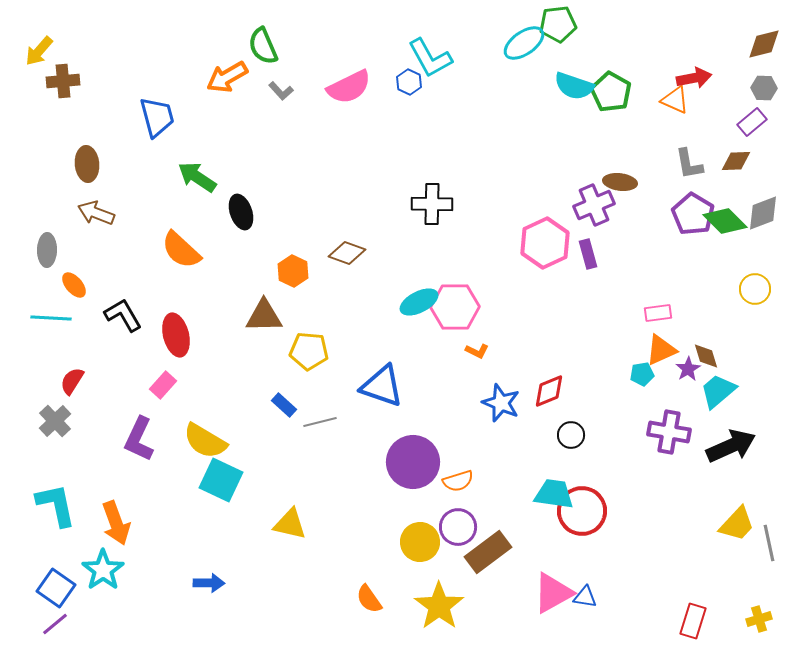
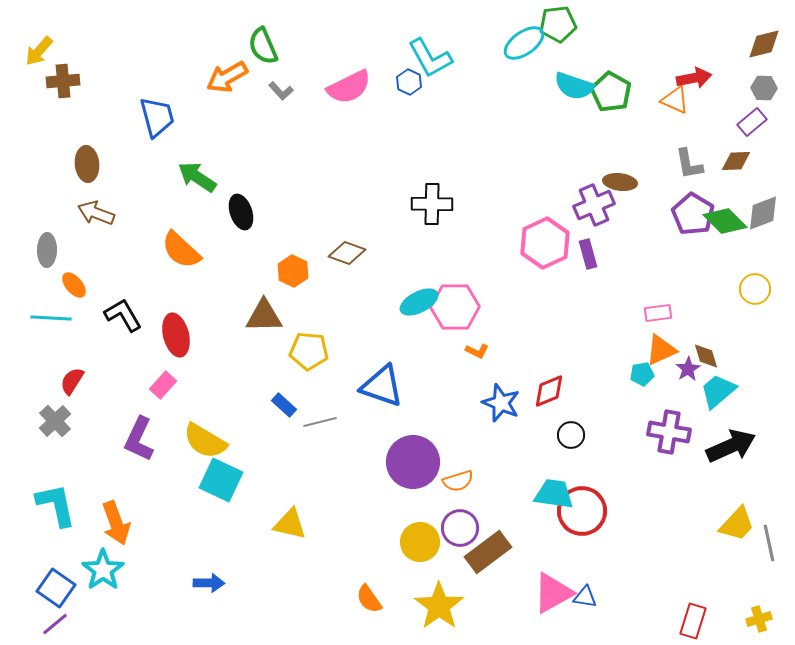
purple circle at (458, 527): moved 2 px right, 1 px down
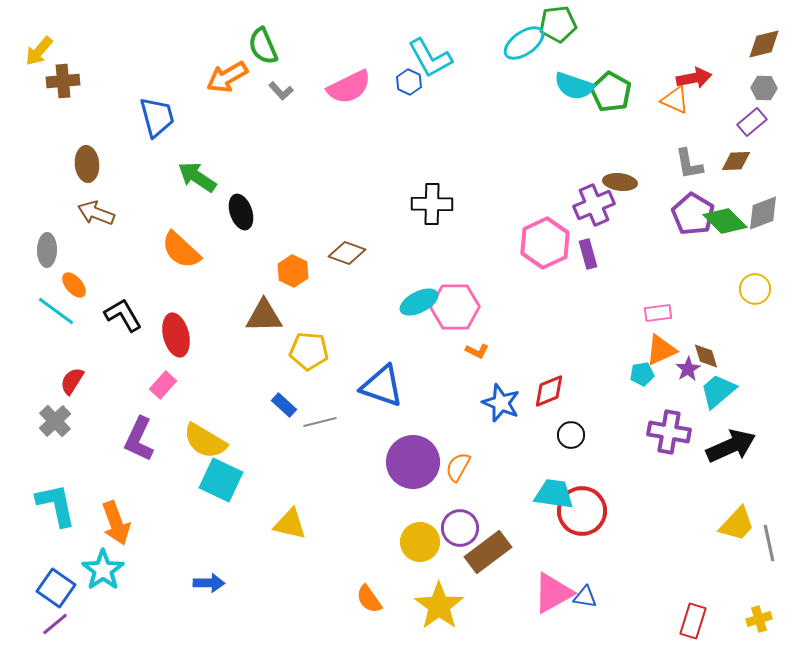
cyan line at (51, 318): moved 5 px right, 7 px up; rotated 33 degrees clockwise
orange semicircle at (458, 481): moved 14 px up; rotated 136 degrees clockwise
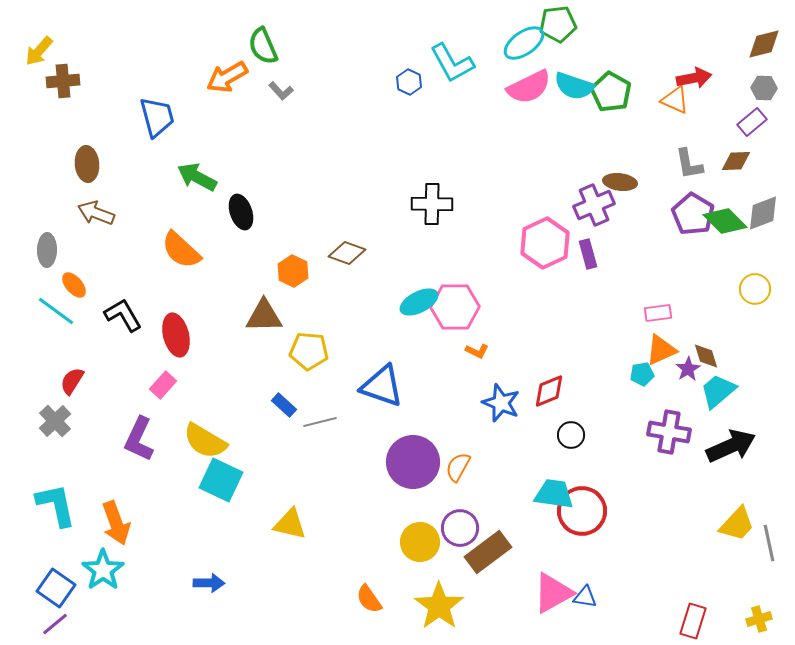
cyan L-shape at (430, 58): moved 22 px right, 5 px down
pink semicircle at (349, 87): moved 180 px right
green arrow at (197, 177): rotated 6 degrees counterclockwise
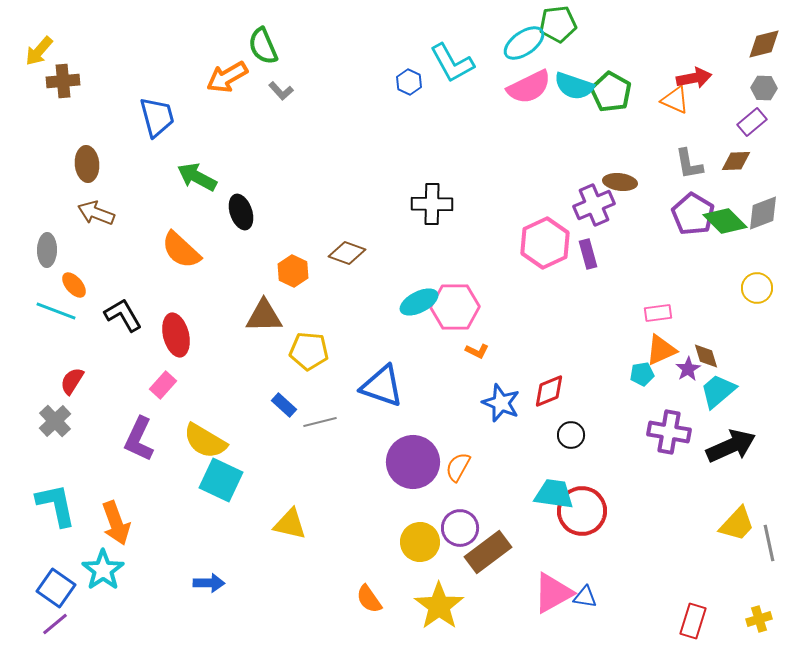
yellow circle at (755, 289): moved 2 px right, 1 px up
cyan line at (56, 311): rotated 15 degrees counterclockwise
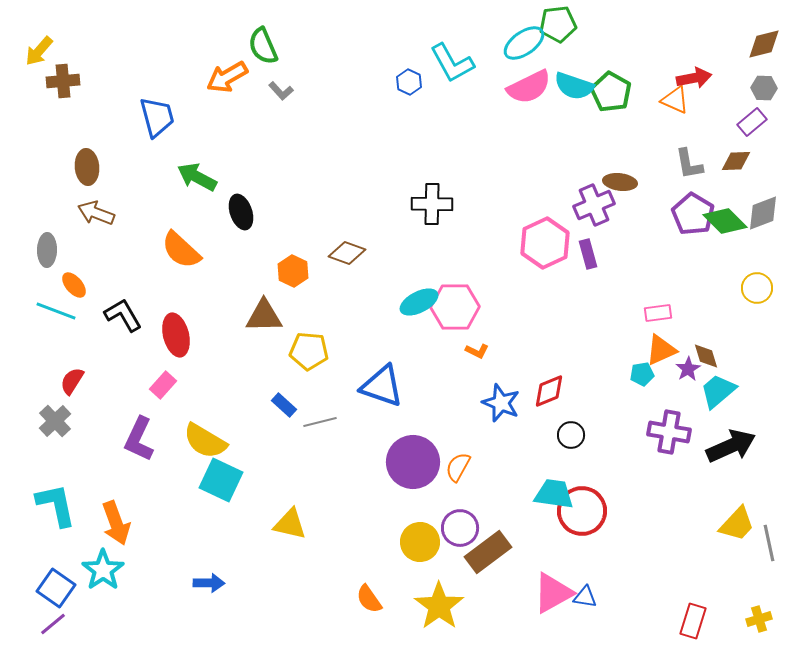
brown ellipse at (87, 164): moved 3 px down
purple line at (55, 624): moved 2 px left
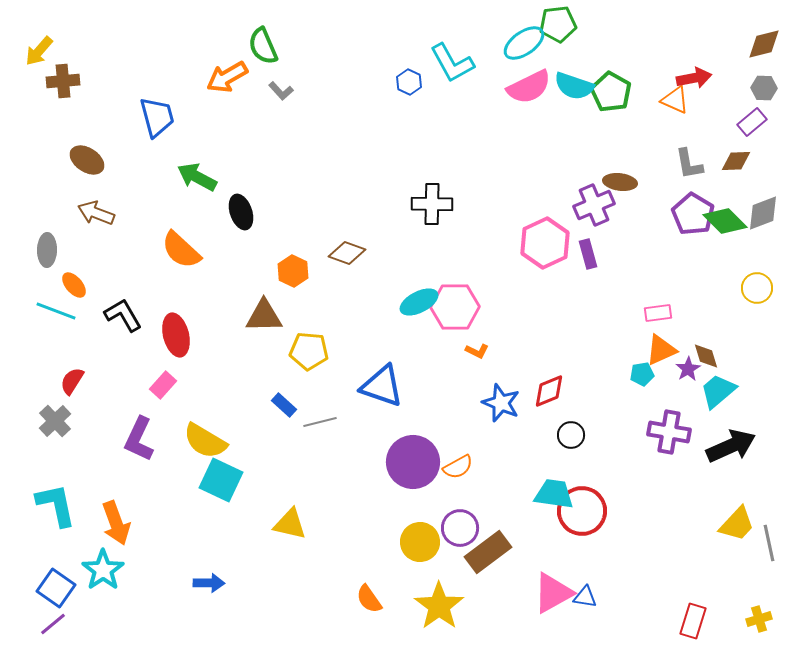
brown ellipse at (87, 167): moved 7 px up; rotated 52 degrees counterclockwise
orange semicircle at (458, 467): rotated 148 degrees counterclockwise
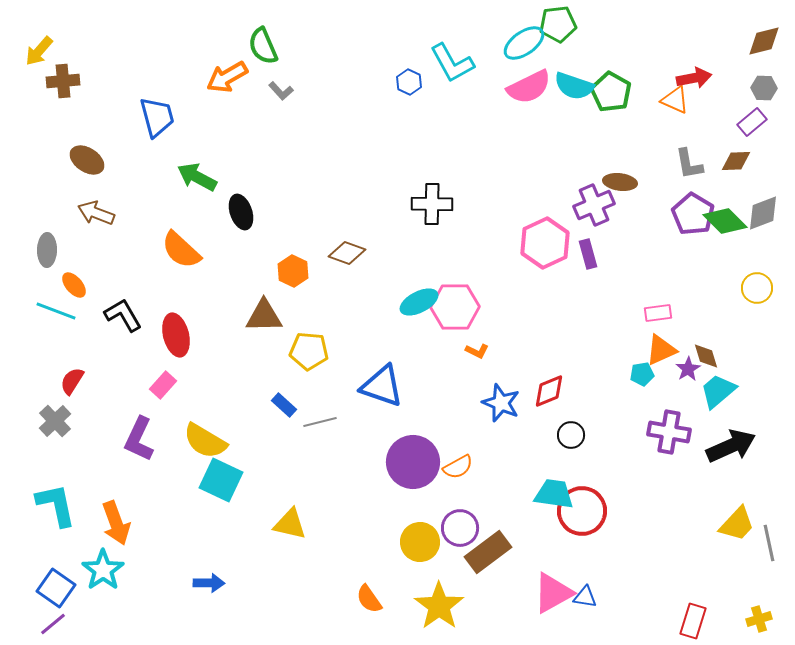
brown diamond at (764, 44): moved 3 px up
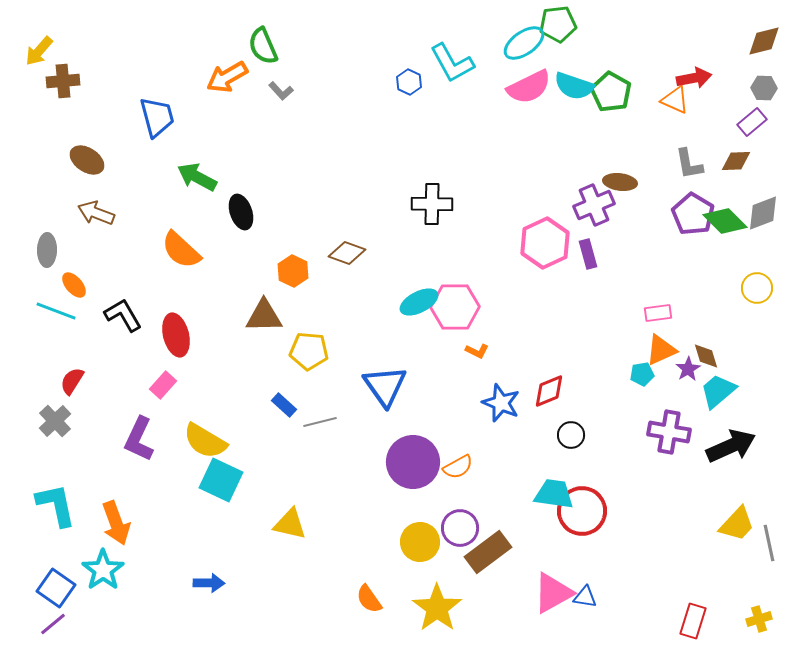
blue triangle at (382, 386): moved 3 px right; rotated 36 degrees clockwise
yellow star at (439, 606): moved 2 px left, 2 px down
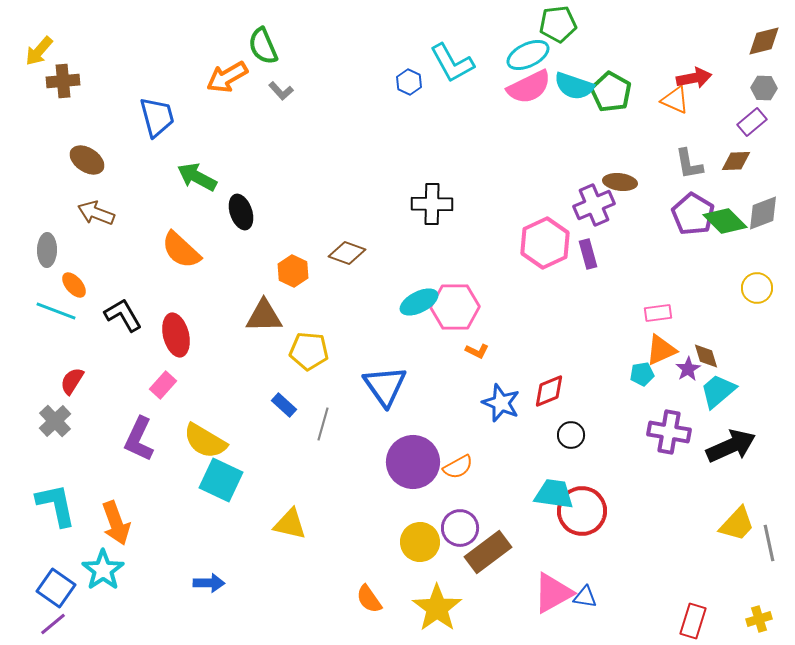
cyan ellipse at (524, 43): moved 4 px right, 12 px down; rotated 9 degrees clockwise
gray line at (320, 422): moved 3 px right, 2 px down; rotated 60 degrees counterclockwise
